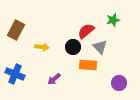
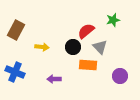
blue cross: moved 2 px up
purple arrow: rotated 40 degrees clockwise
purple circle: moved 1 px right, 7 px up
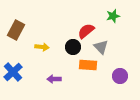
green star: moved 4 px up
gray triangle: moved 1 px right
blue cross: moved 2 px left; rotated 24 degrees clockwise
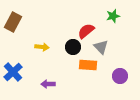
brown rectangle: moved 3 px left, 8 px up
purple arrow: moved 6 px left, 5 px down
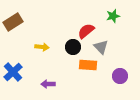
brown rectangle: rotated 30 degrees clockwise
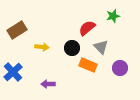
brown rectangle: moved 4 px right, 8 px down
red semicircle: moved 1 px right, 3 px up
black circle: moved 1 px left, 1 px down
orange rectangle: rotated 18 degrees clockwise
purple circle: moved 8 px up
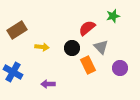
orange rectangle: rotated 42 degrees clockwise
blue cross: rotated 18 degrees counterclockwise
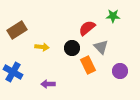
green star: rotated 16 degrees clockwise
purple circle: moved 3 px down
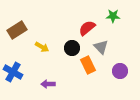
yellow arrow: rotated 24 degrees clockwise
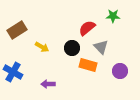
orange rectangle: rotated 48 degrees counterclockwise
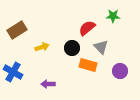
yellow arrow: rotated 48 degrees counterclockwise
